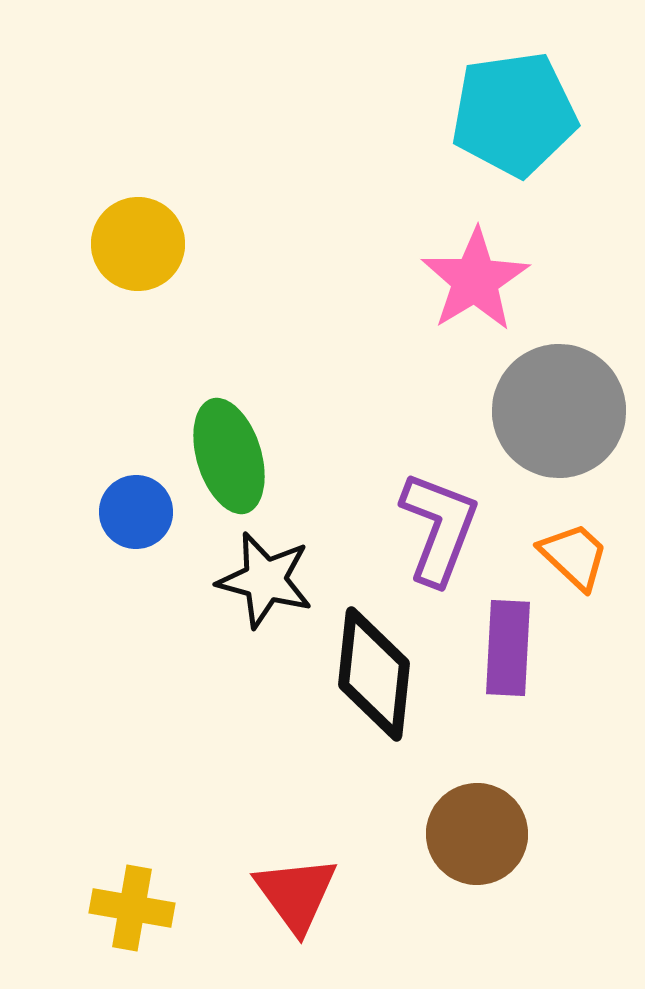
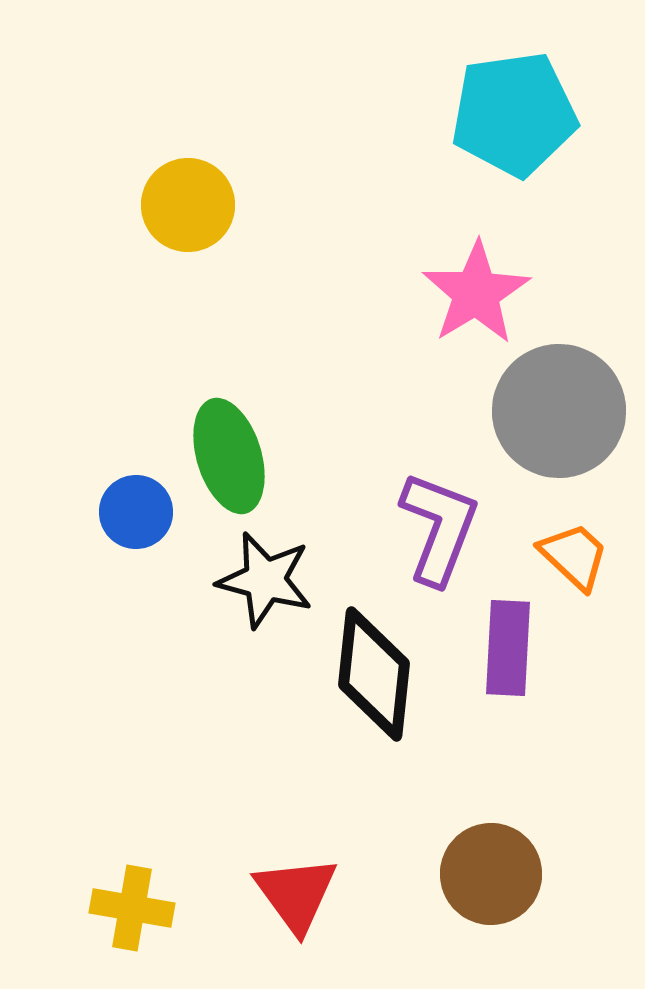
yellow circle: moved 50 px right, 39 px up
pink star: moved 1 px right, 13 px down
brown circle: moved 14 px right, 40 px down
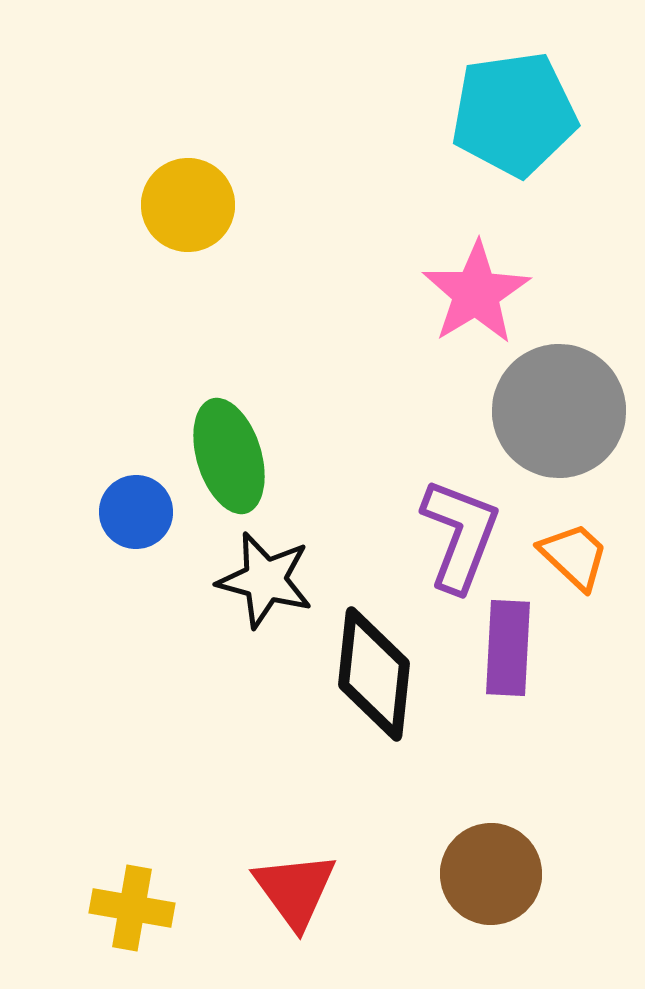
purple L-shape: moved 21 px right, 7 px down
red triangle: moved 1 px left, 4 px up
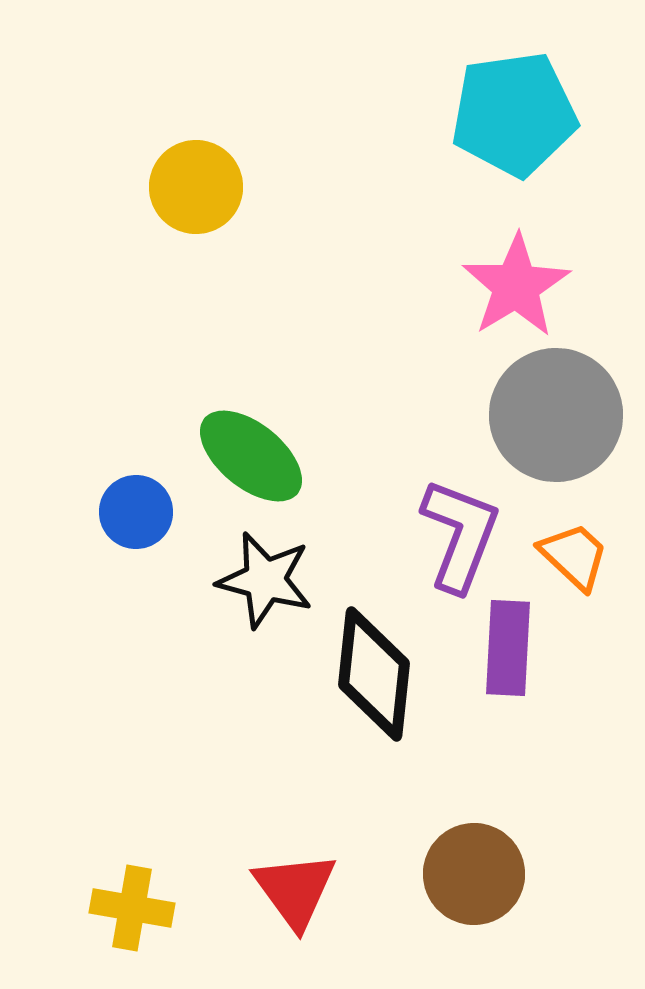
yellow circle: moved 8 px right, 18 px up
pink star: moved 40 px right, 7 px up
gray circle: moved 3 px left, 4 px down
green ellipse: moved 22 px right; rotated 34 degrees counterclockwise
brown circle: moved 17 px left
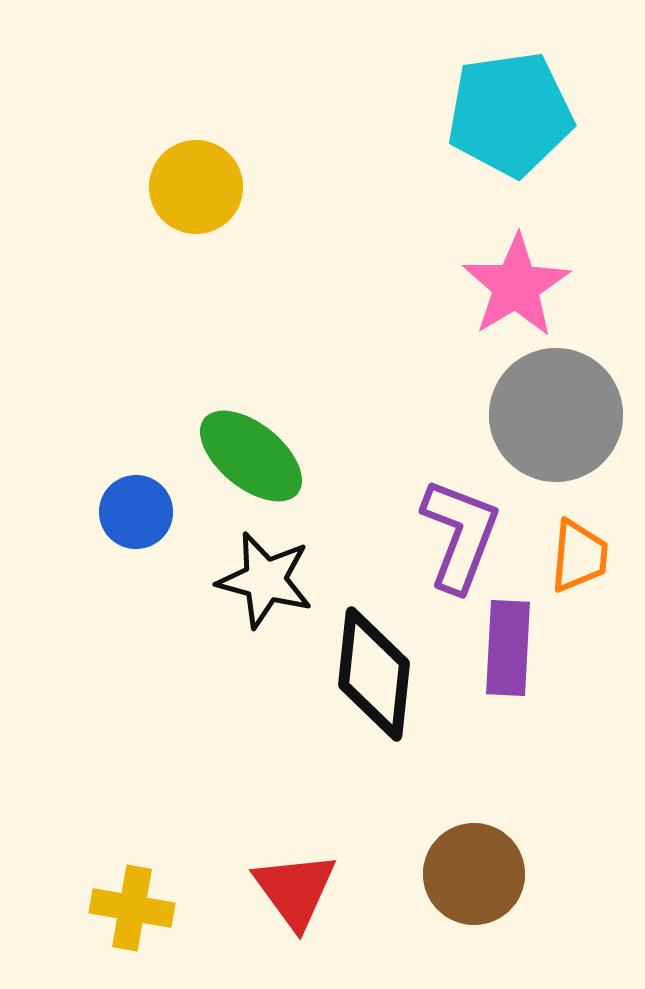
cyan pentagon: moved 4 px left
orange trapezoid: moved 5 px right; rotated 52 degrees clockwise
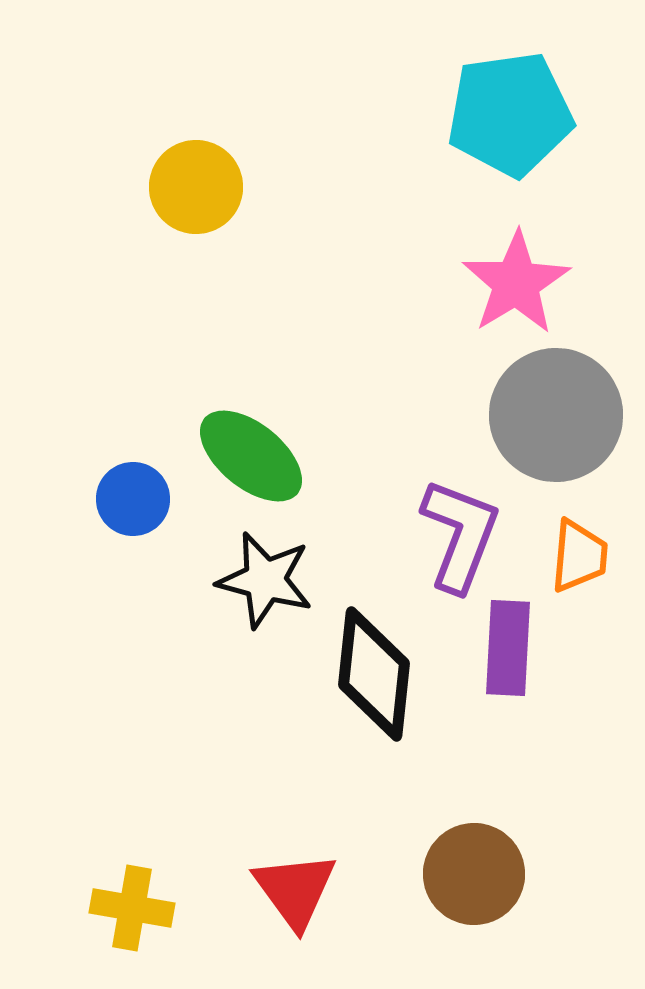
pink star: moved 3 px up
blue circle: moved 3 px left, 13 px up
